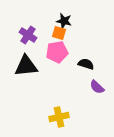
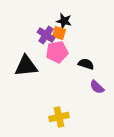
purple cross: moved 18 px right
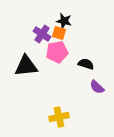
purple cross: moved 4 px left, 1 px up
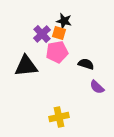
purple cross: rotated 12 degrees clockwise
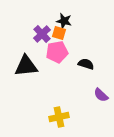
purple semicircle: moved 4 px right, 8 px down
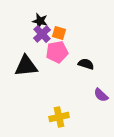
black star: moved 24 px left
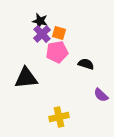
black triangle: moved 12 px down
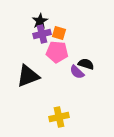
black star: rotated 28 degrees clockwise
purple cross: rotated 30 degrees clockwise
pink pentagon: rotated 15 degrees clockwise
black triangle: moved 2 px right, 2 px up; rotated 15 degrees counterclockwise
purple semicircle: moved 24 px left, 23 px up
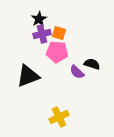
black star: moved 1 px left, 2 px up
black semicircle: moved 6 px right
yellow cross: rotated 12 degrees counterclockwise
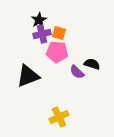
black star: moved 1 px down
